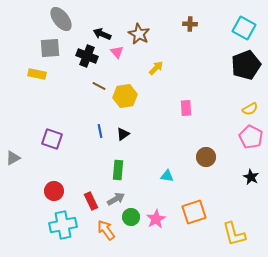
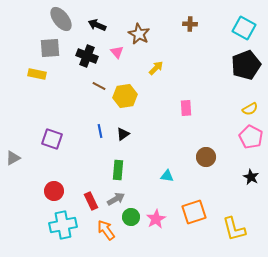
black arrow: moved 5 px left, 9 px up
yellow L-shape: moved 5 px up
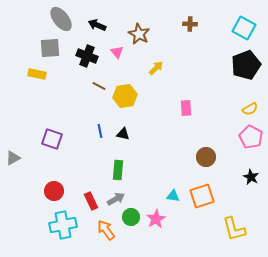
black triangle: rotated 48 degrees clockwise
cyan triangle: moved 6 px right, 20 px down
orange square: moved 8 px right, 16 px up
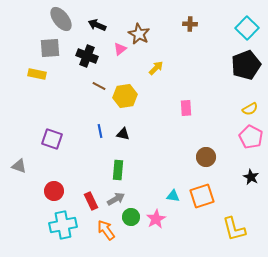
cyan square: moved 3 px right; rotated 15 degrees clockwise
pink triangle: moved 3 px right, 3 px up; rotated 32 degrees clockwise
gray triangle: moved 6 px right, 8 px down; rotated 49 degrees clockwise
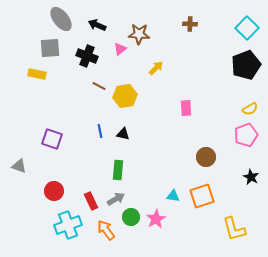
brown star: rotated 25 degrees counterclockwise
pink pentagon: moved 5 px left, 2 px up; rotated 25 degrees clockwise
cyan cross: moved 5 px right; rotated 8 degrees counterclockwise
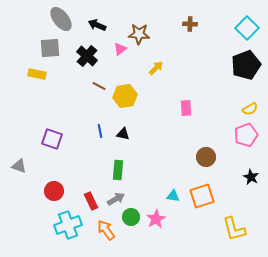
black cross: rotated 20 degrees clockwise
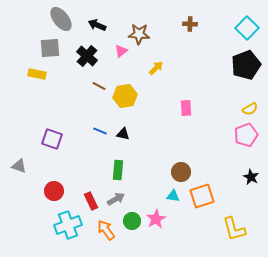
pink triangle: moved 1 px right, 2 px down
blue line: rotated 56 degrees counterclockwise
brown circle: moved 25 px left, 15 px down
green circle: moved 1 px right, 4 px down
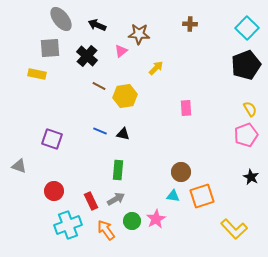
yellow semicircle: rotated 91 degrees counterclockwise
yellow L-shape: rotated 28 degrees counterclockwise
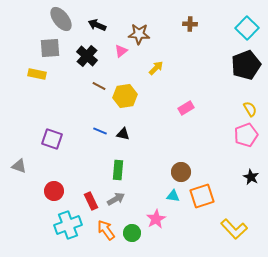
pink rectangle: rotated 63 degrees clockwise
green circle: moved 12 px down
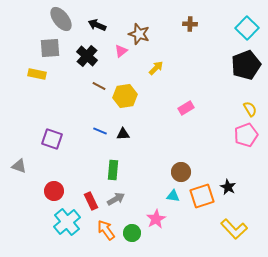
brown star: rotated 15 degrees clockwise
black triangle: rotated 16 degrees counterclockwise
green rectangle: moved 5 px left
black star: moved 23 px left, 10 px down
cyan cross: moved 1 px left, 3 px up; rotated 20 degrees counterclockwise
